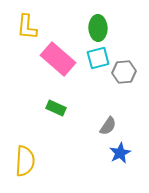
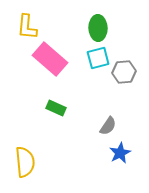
pink rectangle: moved 8 px left
yellow semicircle: moved 1 px down; rotated 8 degrees counterclockwise
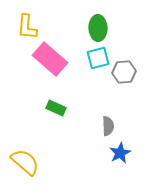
gray semicircle: rotated 36 degrees counterclockwise
yellow semicircle: rotated 44 degrees counterclockwise
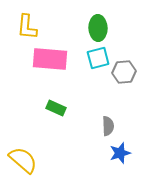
pink rectangle: rotated 36 degrees counterclockwise
blue star: rotated 10 degrees clockwise
yellow semicircle: moved 2 px left, 2 px up
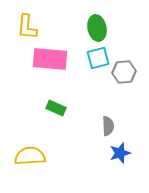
green ellipse: moved 1 px left; rotated 10 degrees counterclockwise
yellow semicircle: moved 7 px right, 4 px up; rotated 44 degrees counterclockwise
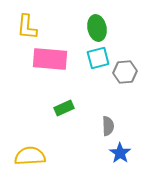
gray hexagon: moved 1 px right
green rectangle: moved 8 px right; rotated 48 degrees counterclockwise
blue star: rotated 20 degrees counterclockwise
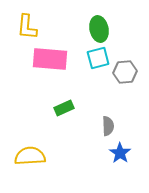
green ellipse: moved 2 px right, 1 px down
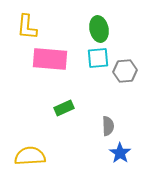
cyan square: rotated 10 degrees clockwise
gray hexagon: moved 1 px up
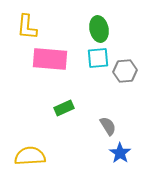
gray semicircle: rotated 30 degrees counterclockwise
